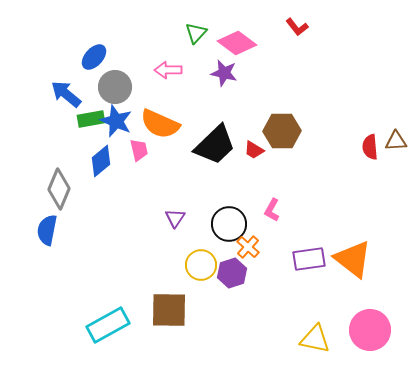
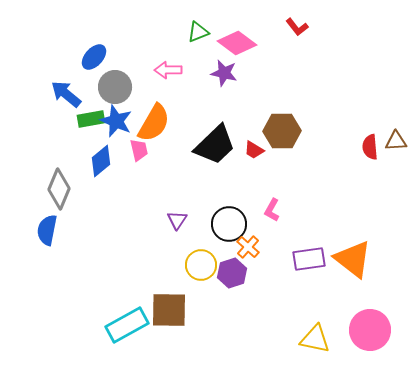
green triangle: moved 2 px right, 1 px up; rotated 25 degrees clockwise
orange semicircle: moved 6 px left, 1 px up; rotated 84 degrees counterclockwise
purple triangle: moved 2 px right, 2 px down
cyan rectangle: moved 19 px right
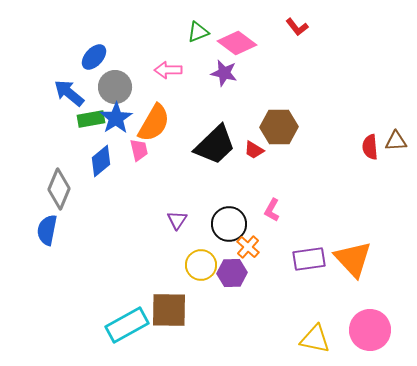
blue arrow: moved 3 px right, 1 px up
blue star: moved 3 px up; rotated 16 degrees clockwise
brown hexagon: moved 3 px left, 4 px up
orange triangle: rotated 9 degrees clockwise
purple hexagon: rotated 16 degrees clockwise
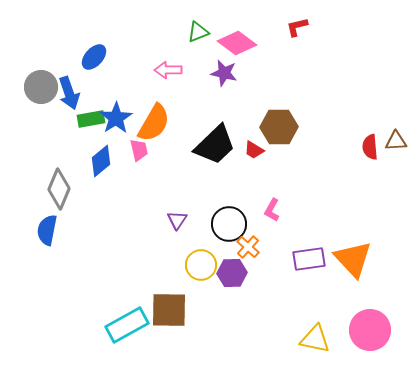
red L-shape: rotated 115 degrees clockwise
gray circle: moved 74 px left
blue arrow: rotated 148 degrees counterclockwise
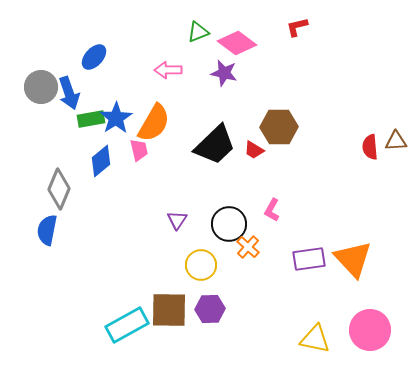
purple hexagon: moved 22 px left, 36 px down
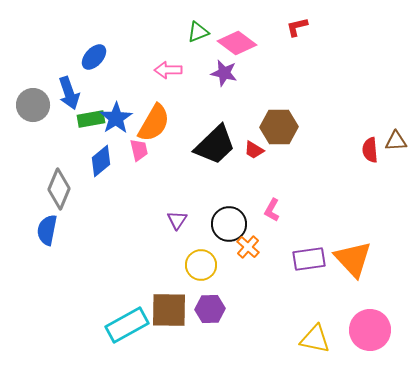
gray circle: moved 8 px left, 18 px down
red semicircle: moved 3 px down
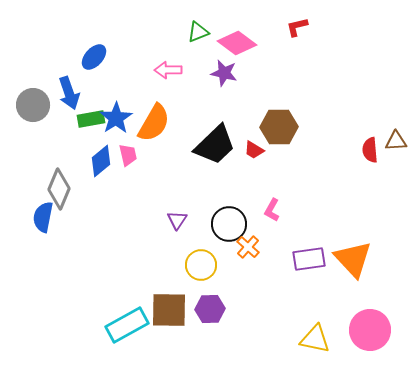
pink trapezoid: moved 11 px left, 5 px down
blue semicircle: moved 4 px left, 13 px up
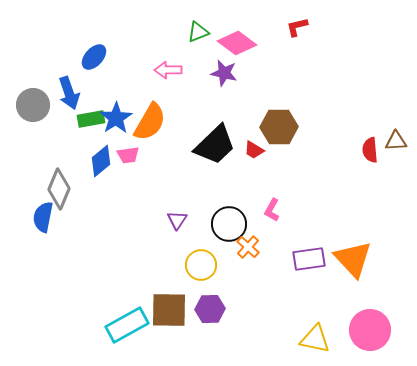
orange semicircle: moved 4 px left, 1 px up
pink trapezoid: rotated 95 degrees clockwise
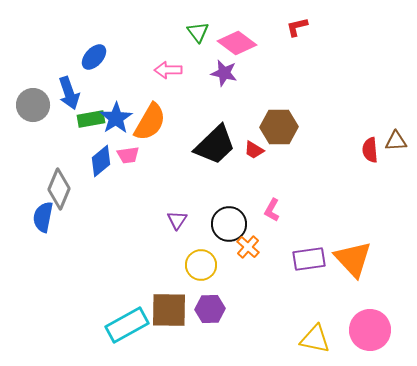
green triangle: rotated 45 degrees counterclockwise
